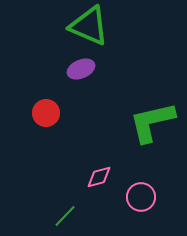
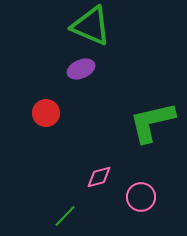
green triangle: moved 2 px right
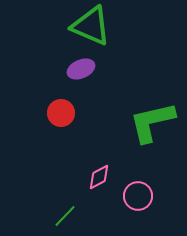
red circle: moved 15 px right
pink diamond: rotated 12 degrees counterclockwise
pink circle: moved 3 px left, 1 px up
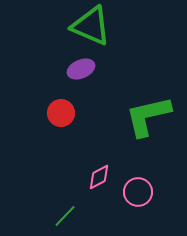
green L-shape: moved 4 px left, 6 px up
pink circle: moved 4 px up
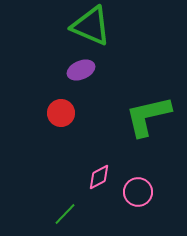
purple ellipse: moved 1 px down
green line: moved 2 px up
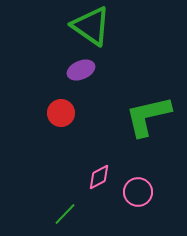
green triangle: rotated 12 degrees clockwise
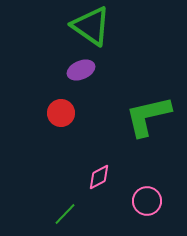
pink circle: moved 9 px right, 9 px down
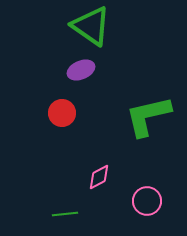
red circle: moved 1 px right
green line: rotated 40 degrees clockwise
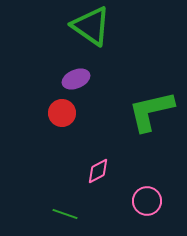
purple ellipse: moved 5 px left, 9 px down
green L-shape: moved 3 px right, 5 px up
pink diamond: moved 1 px left, 6 px up
green line: rotated 25 degrees clockwise
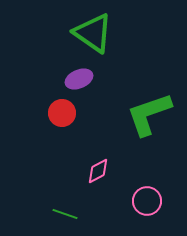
green triangle: moved 2 px right, 7 px down
purple ellipse: moved 3 px right
green L-shape: moved 2 px left, 3 px down; rotated 6 degrees counterclockwise
